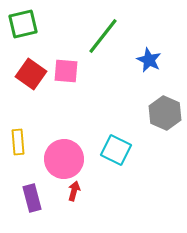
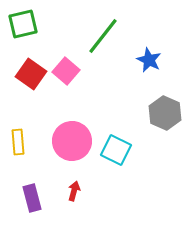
pink square: rotated 36 degrees clockwise
pink circle: moved 8 px right, 18 px up
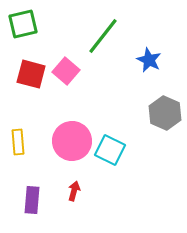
red square: rotated 20 degrees counterclockwise
cyan square: moved 6 px left
purple rectangle: moved 2 px down; rotated 20 degrees clockwise
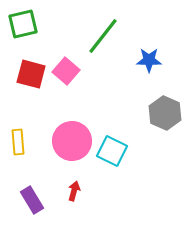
blue star: rotated 25 degrees counterclockwise
cyan square: moved 2 px right, 1 px down
purple rectangle: rotated 36 degrees counterclockwise
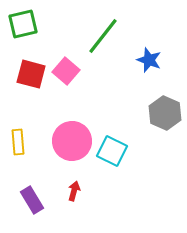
blue star: rotated 20 degrees clockwise
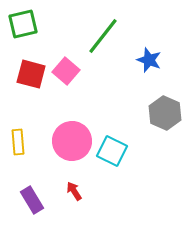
red arrow: rotated 48 degrees counterclockwise
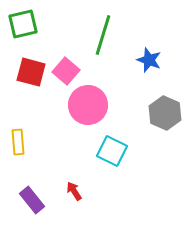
green line: moved 1 px up; rotated 21 degrees counterclockwise
red square: moved 2 px up
pink circle: moved 16 px right, 36 px up
purple rectangle: rotated 8 degrees counterclockwise
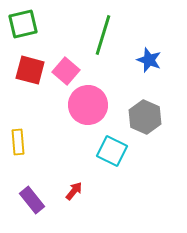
red square: moved 1 px left, 2 px up
gray hexagon: moved 20 px left, 4 px down
red arrow: rotated 72 degrees clockwise
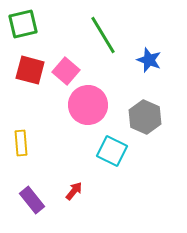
green line: rotated 48 degrees counterclockwise
yellow rectangle: moved 3 px right, 1 px down
